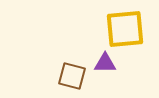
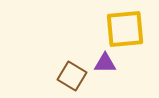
brown square: rotated 16 degrees clockwise
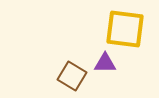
yellow square: rotated 12 degrees clockwise
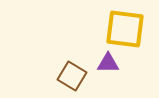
purple triangle: moved 3 px right
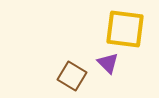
purple triangle: rotated 45 degrees clockwise
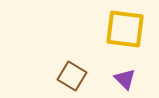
purple triangle: moved 17 px right, 16 px down
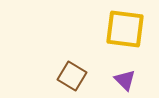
purple triangle: moved 1 px down
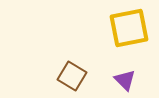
yellow square: moved 4 px right, 1 px up; rotated 18 degrees counterclockwise
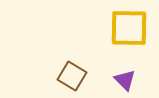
yellow square: rotated 12 degrees clockwise
